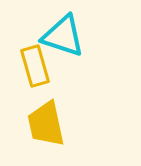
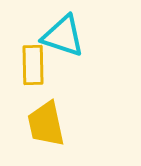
yellow rectangle: moved 2 px left, 1 px up; rotated 15 degrees clockwise
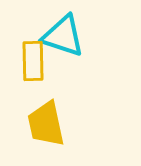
yellow rectangle: moved 4 px up
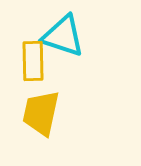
yellow trapezoid: moved 5 px left, 11 px up; rotated 24 degrees clockwise
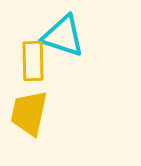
yellow trapezoid: moved 12 px left
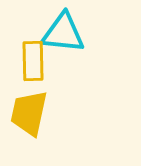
cyan triangle: moved 3 px up; rotated 12 degrees counterclockwise
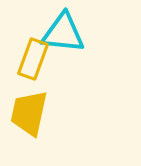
yellow rectangle: moved 2 px up; rotated 21 degrees clockwise
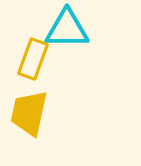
cyan triangle: moved 4 px right, 4 px up; rotated 6 degrees counterclockwise
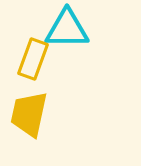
yellow trapezoid: moved 1 px down
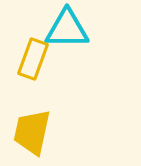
yellow trapezoid: moved 3 px right, 18 px down
